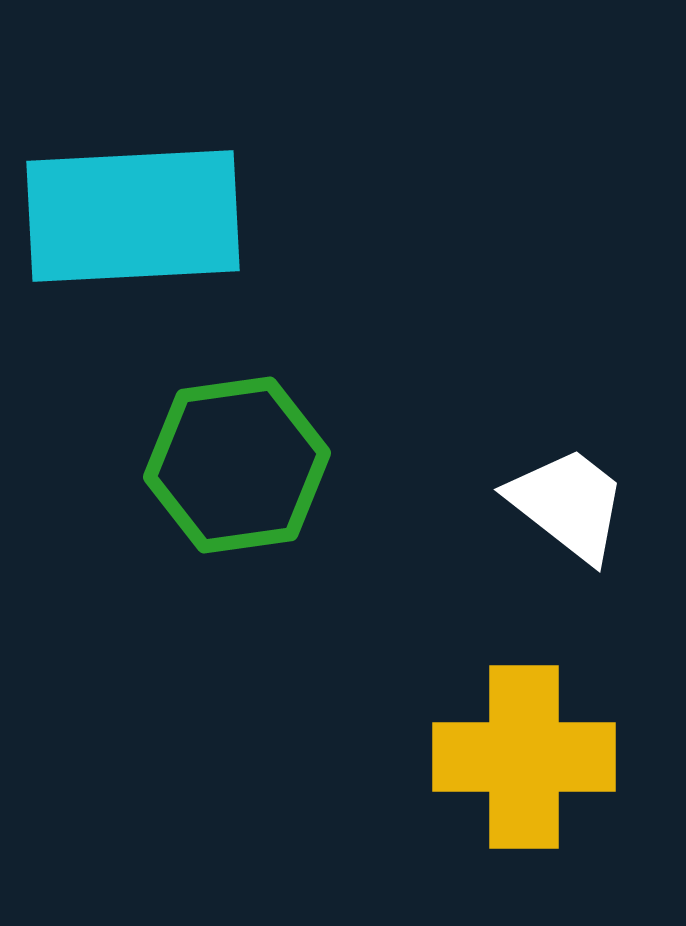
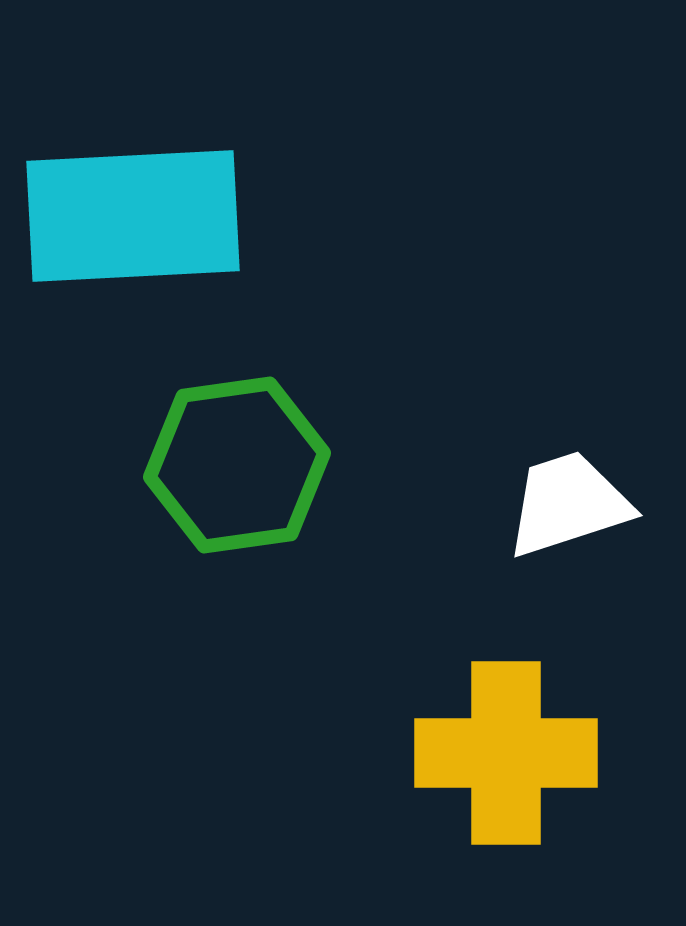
white trapezoid: rotated 56 degrees counterclockwise
yellow cross: moved 18 px left, 4 px up
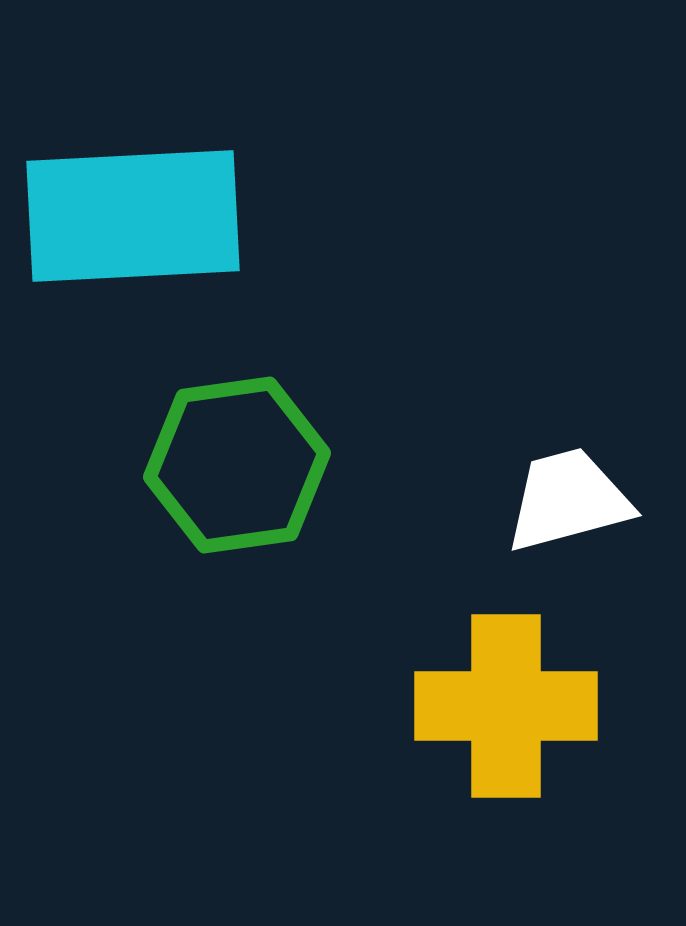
white trapezoid: moved 4 px up; rotated 3 degrees clockwise
yellow cross: moved 47 px up
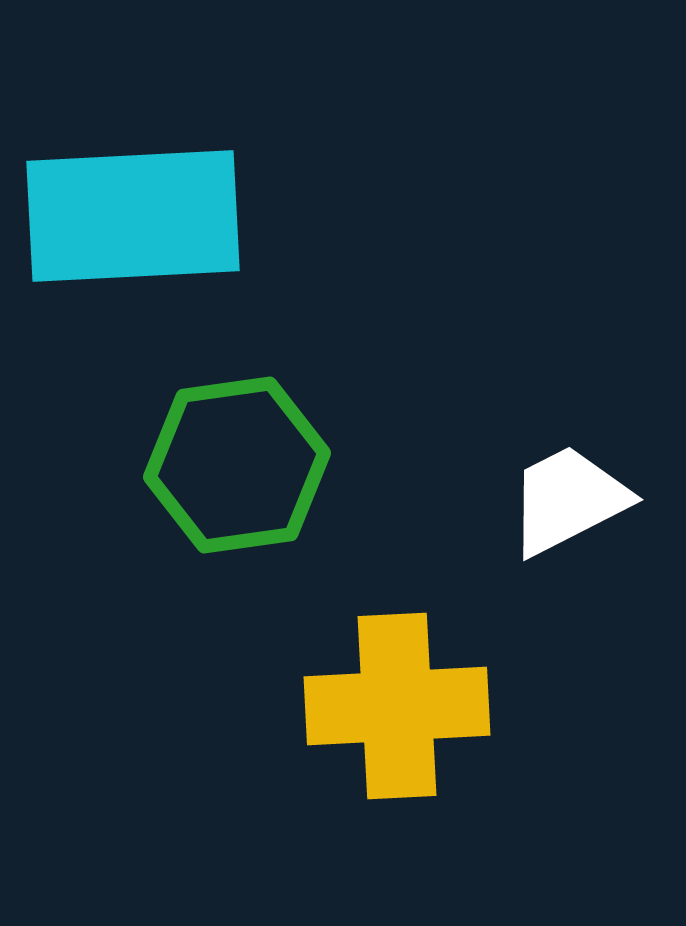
white trapezoid: rotated 12 degrees counterclockwise
yellow cross: moved 109 px left; rotated 3 degrees counterclockwise
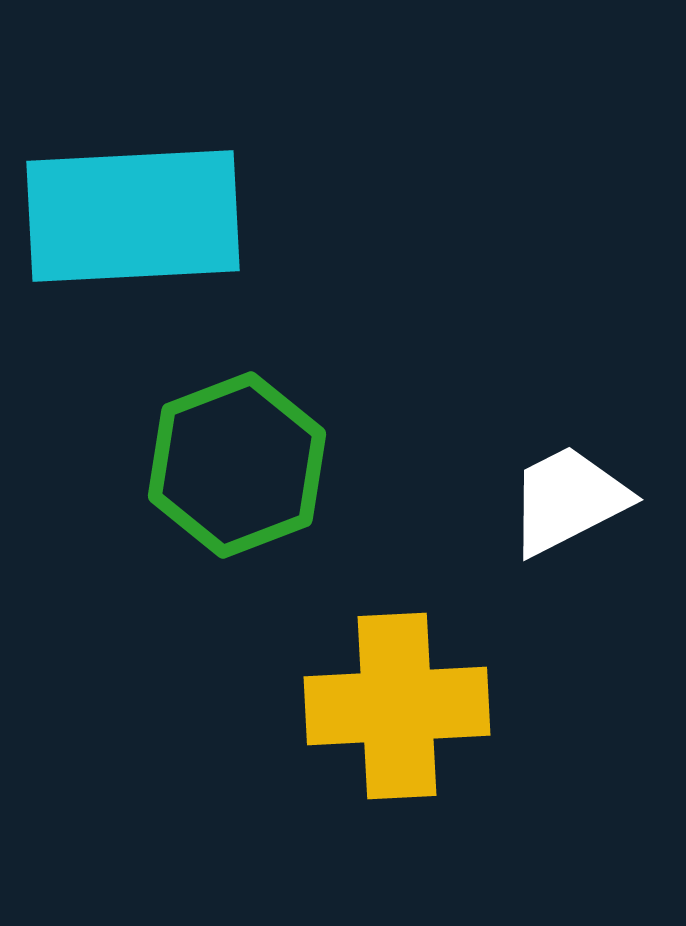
green hexagon: rotated 13 degrees counterclockwise
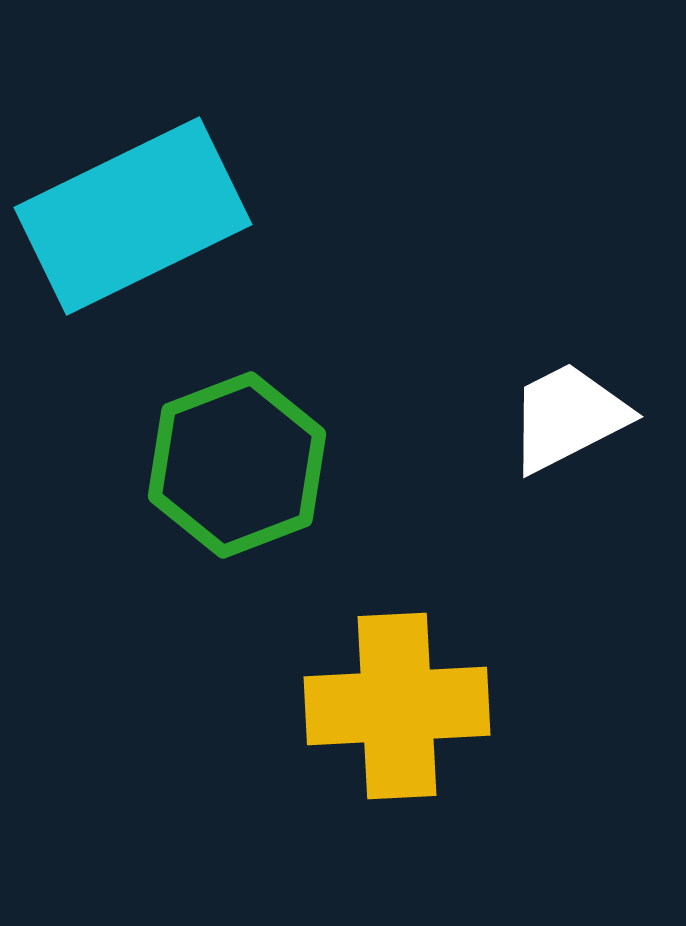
cyan rectangle: rotated 23 degrees counterclockwise
white trapezoid: moved 83 px up
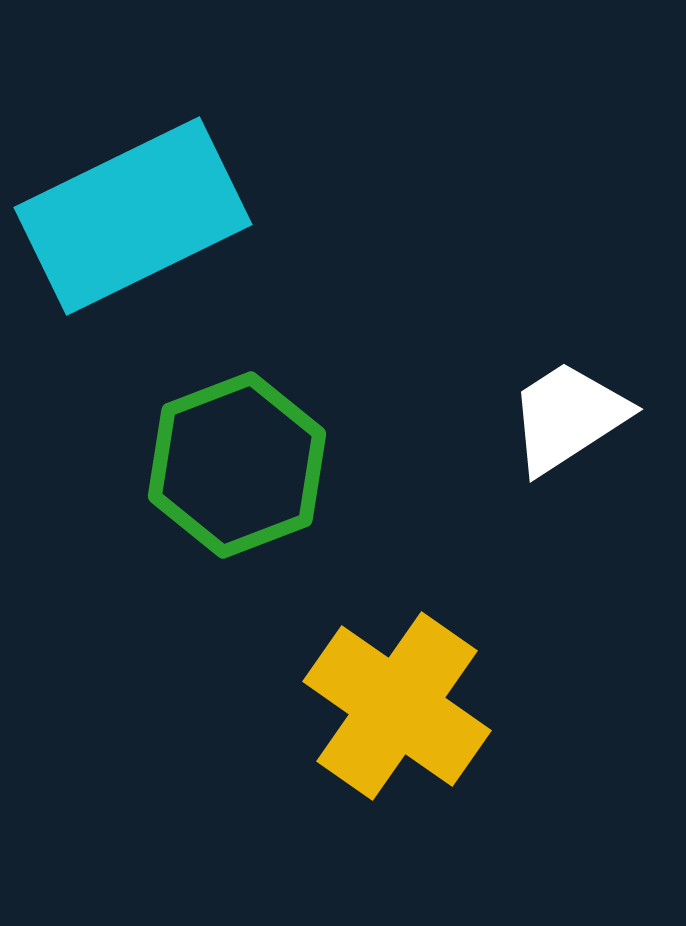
white trapezoid: rotated 6 degrees counterclockwise
yellow cross: rotated 38 degrees clockwise
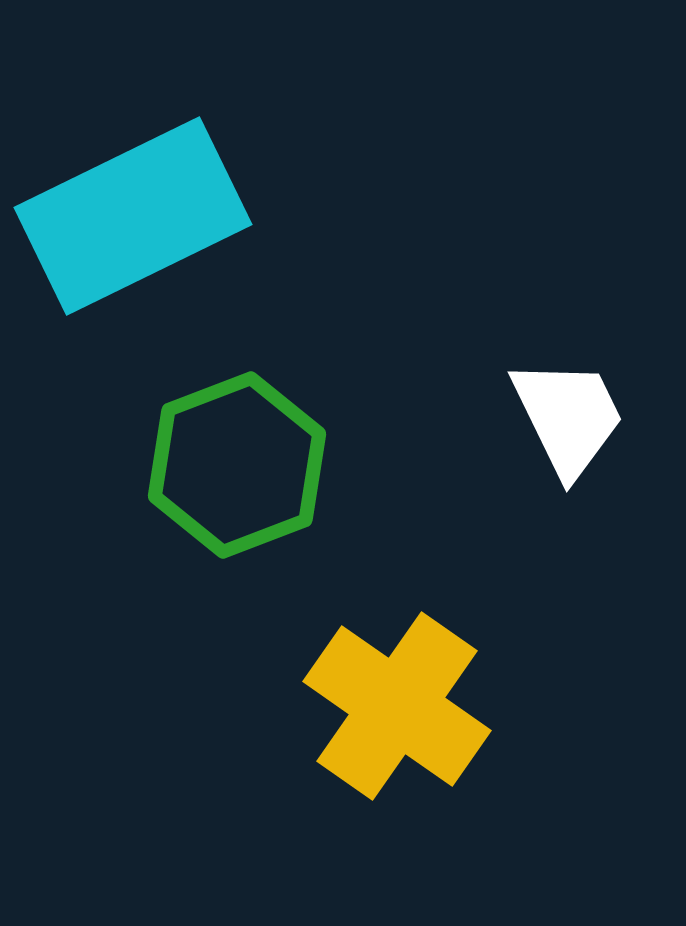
white trapezoid: rotated 97 degrees clockwise
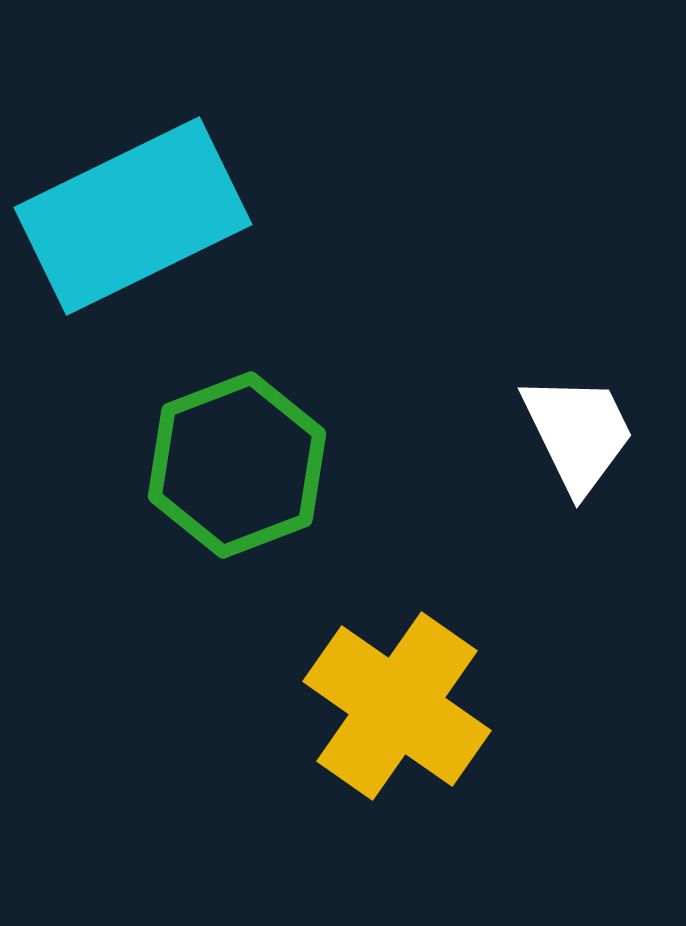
white trapezoid: moved 10 px right, 16 px down
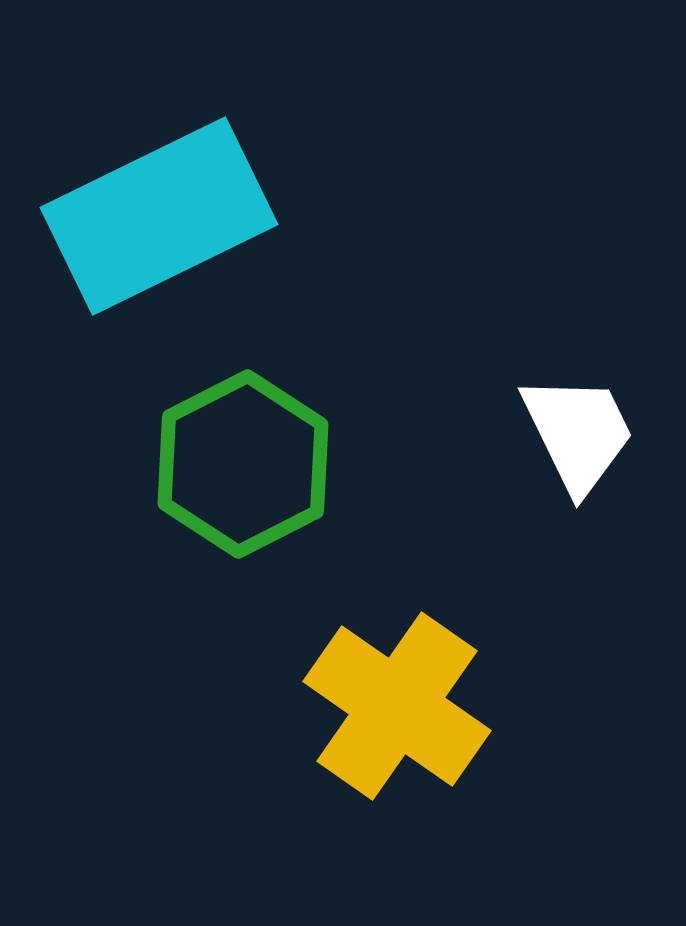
cyan rectangle: moved 26 px right
green hexagon: moved 6 px right, 1 px up; rotated 6 degrees counterclockwise
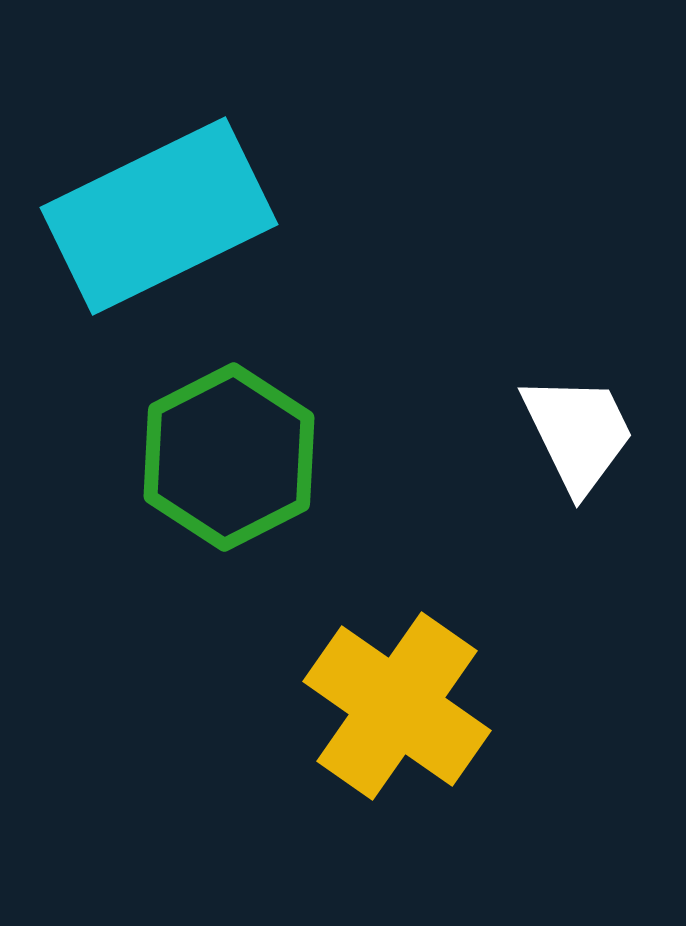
green hexagon: moved 14 px left, 7 px up
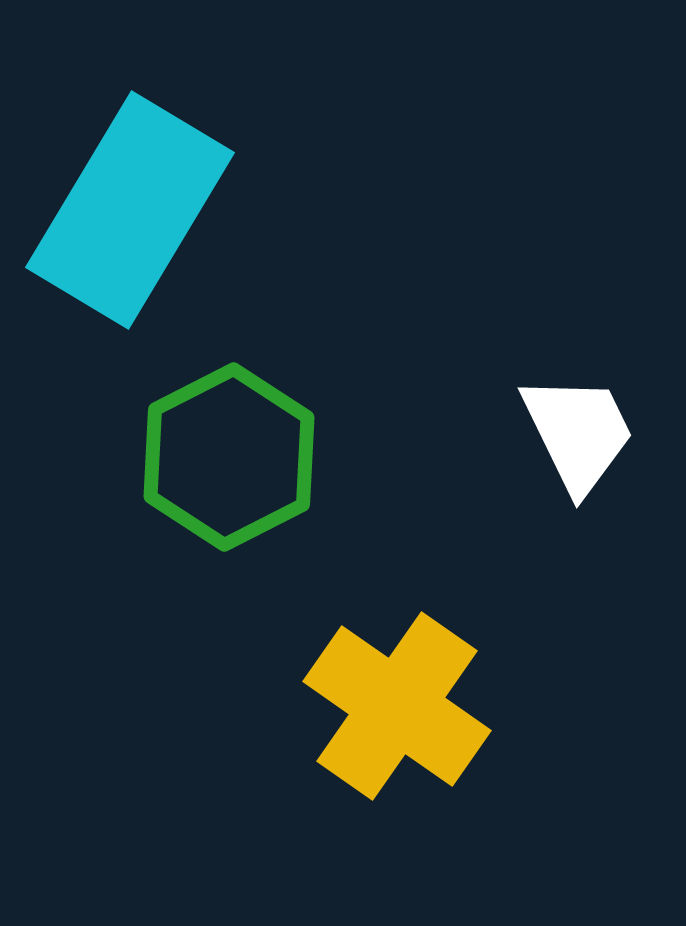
cyan rectangle: moved 29 px left, 6 px up; rotated 33 degrees counterclockwise
